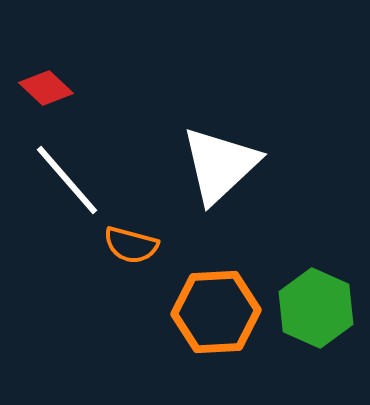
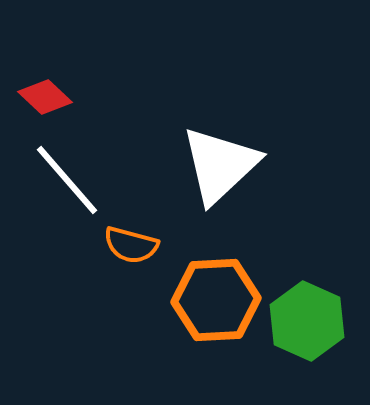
red diamond: moved 1 px left, 9 px down
green hexagon: moved 9 px left, 13 px down
orange hexagon: moved 12 px up
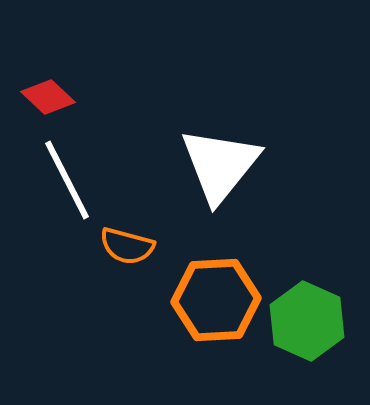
red diamond: moved 3 px right
white triangle: rotated 8 degrees counterclockwise
white line: rotated 14 degrees clockwise
orange semicircle: moved 4 px left, 1 px down
